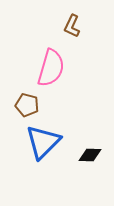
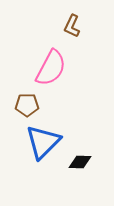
pink semicircle: rotated 12 degrees clockwise
brown pentagon: rotated 15 degrees counterclockwise
black diamond: moved 10 px left, 7 px down
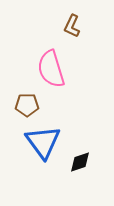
pink semicircle: moved 1 px down; rotated 135 degrees clockwise
blue triangle: rotated 21 degrees counterclockwise
black diamond: rotated 20 degrees counterclockwise
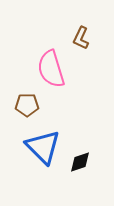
brown L-shape: moved 9 px right, 12 px down
blue triangle: moved 5 px down; rotated 9 degrees counterclockwise
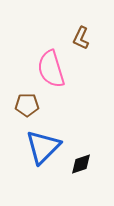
blue triangle: rotated 30 degrees clockwise
black diamond: moved 1 px right, 2 px down
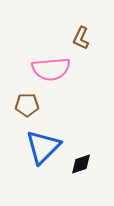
pink semicircle: rotated 78 degrees counterclockwise
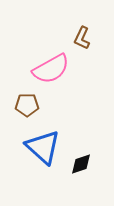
brown L-shape: moved 1 px right
pink semicircle: rotated 24 degrees counterclockwise
blue triangle: rotated 33 degrees counterclockwise
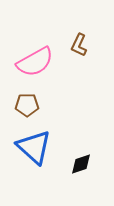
brown L-shape: moved 3 px left, 7 px down
pink semicircle: moved 16 px left, 7 px up
blue triangle: moved 9 px left
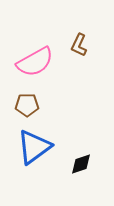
blue triangle: rotated 42 degrees clockwise
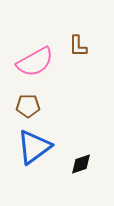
brown L-shape: moved 1 px left, 1 px down; rotated 25 degrees counterclockwise
brown pentagon: moved 1 px right, 1 px down
